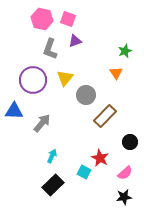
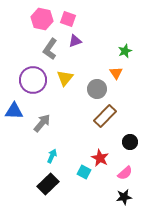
gray L-shape: rotated 15 degrees clockwise
gray circle: moved 11 px right, 6 px up
black rectangle: moved 5 px left, 1 px up
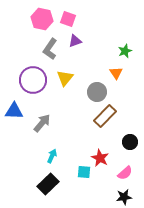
gray circle: moved 3 px down
cyan square: rotated 24 degrees counterclockwise
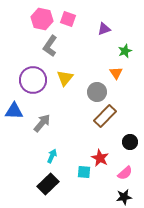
purple triangle: moved 29 px right, 12 px up
gray L-shape: moved 3 px up
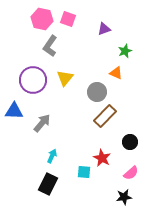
orange triangle: rotated 32 degrees counterclockwise
red star: moved 2 px right
pink semicircle: moved 6 px right
black rectangle: rotated 20 degrees counterclockwise
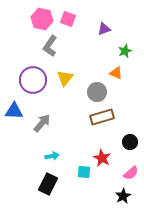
brown rectangle: moved 3 px left, 1 px down; rotated 30 degrees clockwise
cyan arrow: rotated 56 degrees clockwise
black star: moved 1 px left, 1 px up; rotated 21 degrees counterclockwise
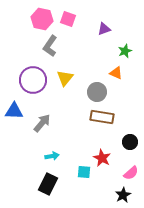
brown rectangle: rotated 25 degrees clockwise
black star: moved 1 px up
